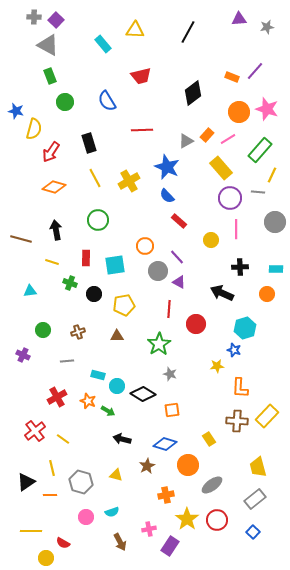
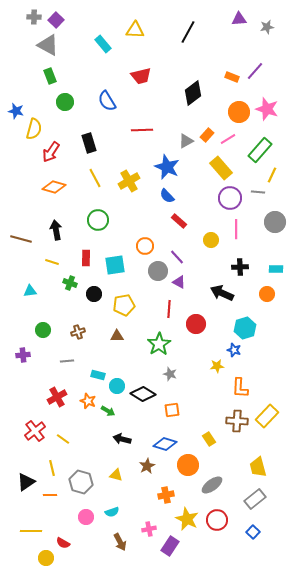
purple cross at (23, 355): rotated 32 degrees counterclockwise
yellow star at (187, 519): rotated 10 degrees counterclockwise
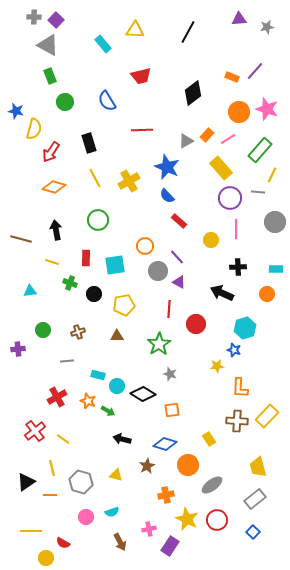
black cross at (240, 267): moved 2 px left
purple cross at (23, 355): moved 5 px left, 6 px up
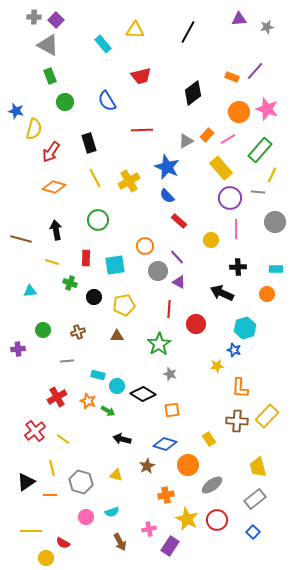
black circle at (94, 294): moved 3 px down
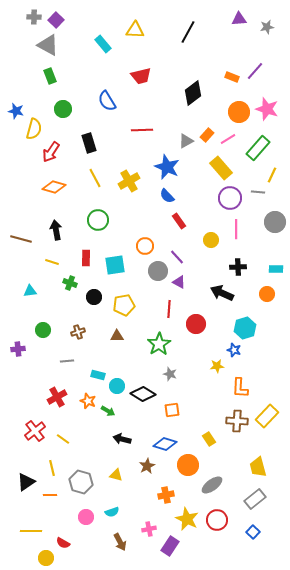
green circle at (65, 102): moved 2 px left, 7 px down
green rectangle at (260, 150): moved 2 px left, 2 px up
red rectangle at (179, 221): rotated 14 degrees clockwise
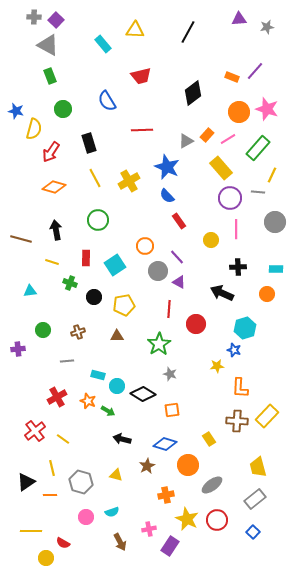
cyan square at (115, 265): rotated 25 degrees counterclockwise
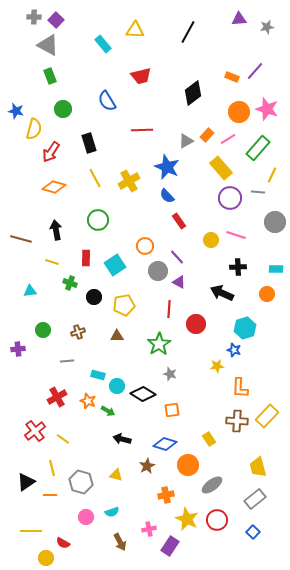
pink line at (236, 229): moved 6 px down; rotated 72 degrees counterclockwise
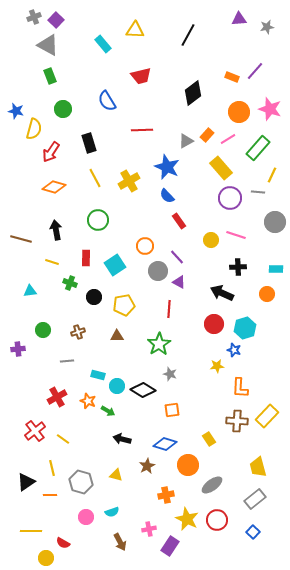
gray cross at (34, 17): rotated 24 degrees counterclockwise
black line at (188, 32): moved 3 px down
pink star at (267, 109): moved 3 px right
red circle at (196, 324): moved 18 px right
black diamond at (143, 394): moved 4 px up
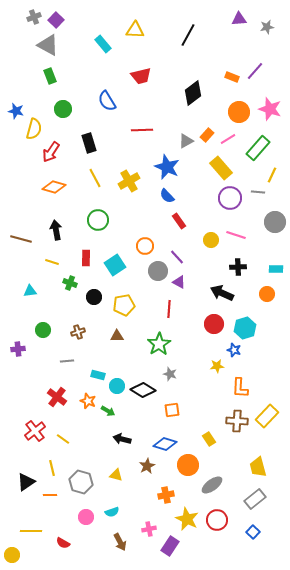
red cross at (57, 397): rotated 24 degrees counterclockwise
yellow circle at (46, 558): moved 34 px left, 3 px up
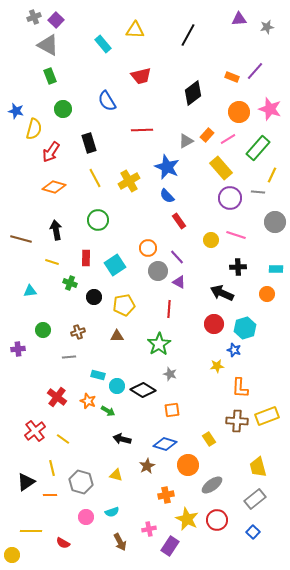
orange circle at (145, 246): moved 3 px right, 2 px down
gray line at (67, 361): moved 2 px right, 4 px up
yellow rectangle at (267, 416): rotated 25 degrees clockwise
